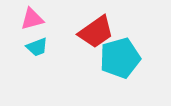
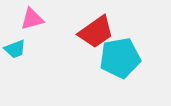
cyan trapezoid: moved 22 px left, 2 px down
cyan pentagon: rotated 6 degrees clockwise
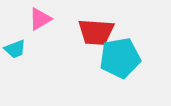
pink triangle: moved 8 px right; rotated 15 degrees counterclockwise
red trapezoid: rotated 39 degrees clockwise
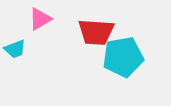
cyan pentagon: moved 3 px right, 1 px up
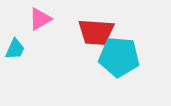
cyan trapezoid: rotated 45 degrees counterclockwise
cyan pentagon: moved 4 px left; rotated 15 degrees clockwise
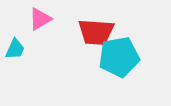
cyan pentagon: rotated 15 degrees counterclockwise
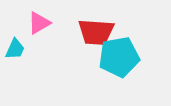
pink triangle: moved 1 px left, 4 px down
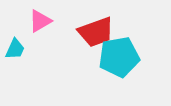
pink triangle: moved 1 px right, 2 px up
red trapezoid: rotated 24 degrees counterclockwise
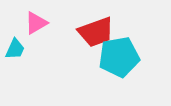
pink triangle: moved 4 px left, 2 px down
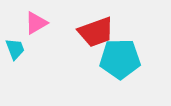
cyan trapezoid: rotated 45 degrees counterclockwise
cyan pentagon: moved 1 px right, 2 px down; rotated 9 degrees clockwise
